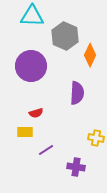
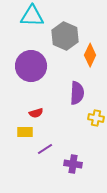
yellow cross: moved 20 px up
purple line: moved 1 px left, 1 px up
purple cross: moved 3 px left, 3 px up
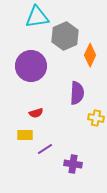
cyan triangle: moved 5 px right, 1 px down; rotated 10 degrees counterclockwise
gray hexagon: rotated 12 degrees clockwise
yellow rectangle: moved 3 px down
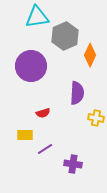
red semicircle: moved 7 px right
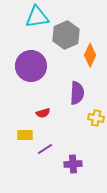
gray hexagon: moved 1 px right, 1 px up
purple cross: rotated 12 degrees counterclockwise
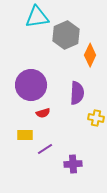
purple circle: moved 19 px down
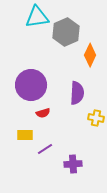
gray hexagon: moved 3 px up
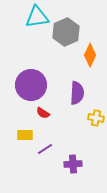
red semicircle: rotated 48 degrees clockwise
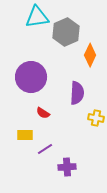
purple circle: moved 8 px up
purple cross: moved 6 px left, 3 px down
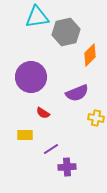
gray hexagon: rotated 12 degrees clockwise
orange diamond: rotated 20 degrees clockwise
purple semicircle: rotated 65 degrees clockwise
purple line: moved 6 px right
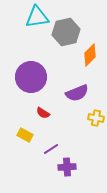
yellow rectangle: rotated 28 degrees clockwise
